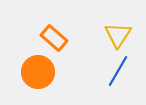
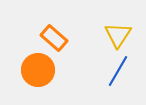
orange circle: moved 2 px up
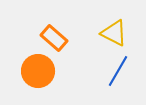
yellow triangle: moved 4 px left, 2 px up; rotated 36 degrees counterclockwise
orange circle: moved 1 px down
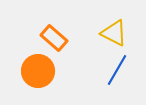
blue line: moved 1 px left, 1 px up
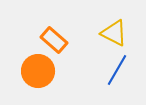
orange rectangle: moved 2 px down
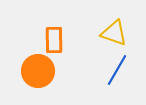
yellow triangle: rotated 8 degrees counterclockwise
orange rectangle: rotated 48 degrees clockwise
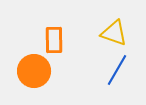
orange circle: moved 4 px left
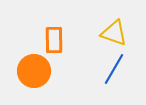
blue line: moved 3 px left, 1 px up
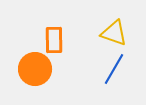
orange circle: moved 1 px right, 2 px up
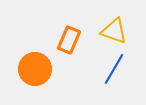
yellow triangle: moved 2 px up
orange rectangle: moved 15 px right; rotated 24 degrees clockwise
